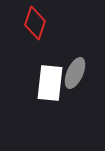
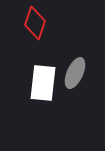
white rectangle: moved 7 px left
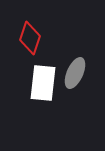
red diamond: moved 5 px left, 15 px down
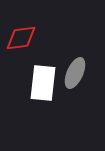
red diamond: moved 9 px left; rotated 64 degrees clockwise
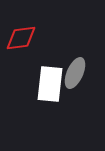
white rectangle: moved 7 px right, 1 px down
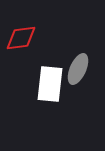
gray ellipse: moved 3 px right, 4 px up
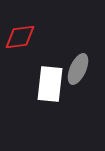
red diamond: moved 1 px left, 1 px up
